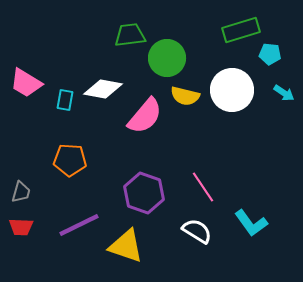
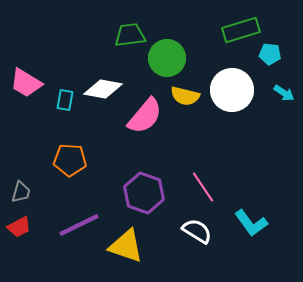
red trapezoid: moved 2 px left; rotated 30 degrees counterclockwise
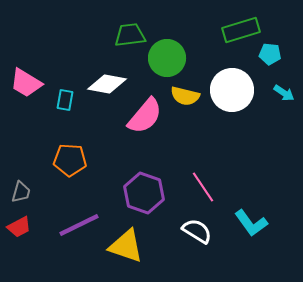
white diamond: moved 4 px right, 5 px up
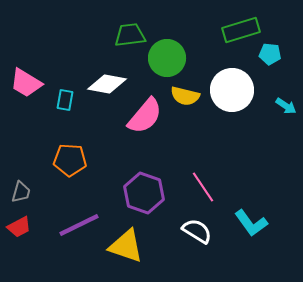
cyan arrow: moved 2 px right, 13 px down
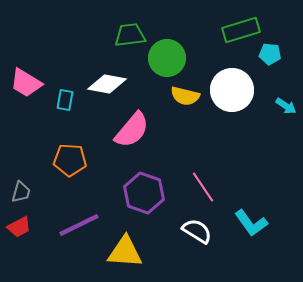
pink semicircle: moved 13 px left, 14 px down
yellow triangle: moved 1 px left, 6 px down; rotated 15 degrees counterclockwise
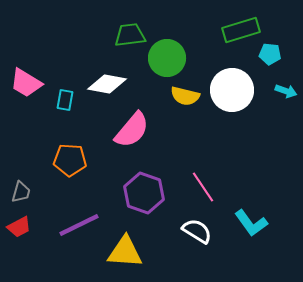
cyan arrow: moved 15 px up; rotated 15 degrees counterclockwise
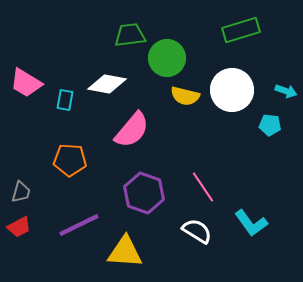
cyan pentagon: moved 71 px down
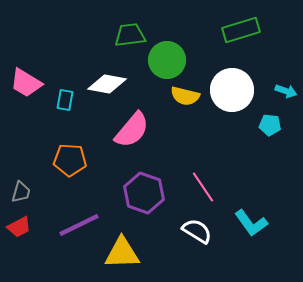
green circle: moved 2 px down
yellow triangle: moved 3 px left, 1 px down; rotated 6 degrees counterclockwise
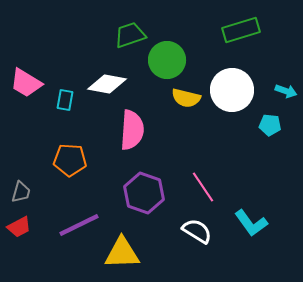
green trapezoid: rotated 12 degrees counterclockwise
yellow semicircle: moved 1 px right, 2 px down
pink semicircle: rotated 36 degrees counterclockwise
